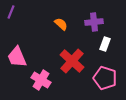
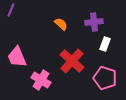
purple line: moved 2 px up
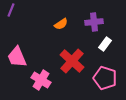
orange semicircle: rotated 104 degrees clockwise
white rectangle: rotated 16 degrees clockwise
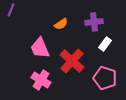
pink trapezoid: moved 23 px right, 9 px up
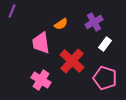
purple line: moved 1 px right, 1 px down
purple cross: rotated 24 degrees counterclockwise
pink trapezoid: moved 1 px right, 5 px up; rotated 15 degrees clockwise
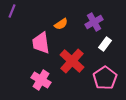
pink pentagon: rotated 20 degrees clockwise
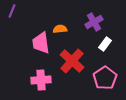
orange semicircle: moved 1 px left, 5 px down; rotated 152 degrees counterclockwise
pink cross: rotated 36 degrees counterclockwise
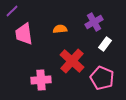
purple line: rotated 24 degrees clockwise
pink trapezoid: moved 17 px left, 9 px up
pink pentagon: moved 3 px left; rotated 15 degrees counterclockwise
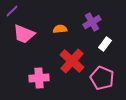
purple cross: moved 2 px left
pink trapezoid: rotated 60 degrees counterclockwise
pink cross: moved 2 px left, 2 px up
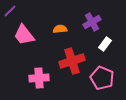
purple line: moved 2 px left
pink trapezoid: moved 1 px down; rotated 30 degrees clockwise
red cross: rotated 30 degrees clockwise
